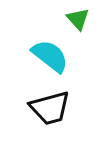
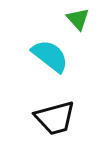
black trapezoid: moved 5 px right, 10 px down
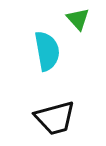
cyan semicircle: moved 3 px left, 5 px up; rotated 42 degrees clockwise
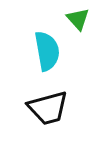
black trapezoid: moved 7 px left, 10 px up
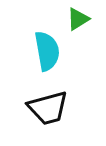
green triangle: rotated 40 degrees clockwise
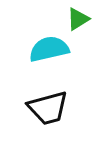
cyan semicircle: moved 2 px right, 2 px up; rotated 93 degrees counterclockwise
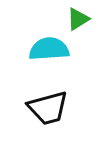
cyan semicircle: rotated 9 degrees clockwise
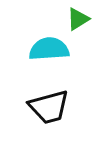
black trapezoid: moved 1 px right, 1 px up
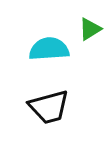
green triangle: moved 12 px right, 10 px down
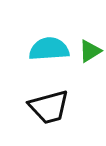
green triangle: moved 22 px down
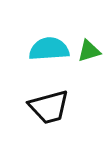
green triangle: moved 1 px left; rotated 15 degrees clockwise
